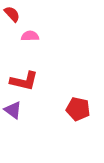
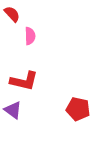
pink semicircle: rotated 90 degrees clockwise
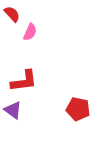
pink semicircle: moved 4 px up; rotated 24 degrees clockwise
red L-shape: rotated 20 degrees counterclockwise
